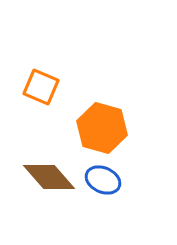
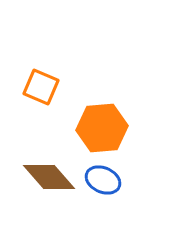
orange hexagon: rotated 21 degrees counterclockwise
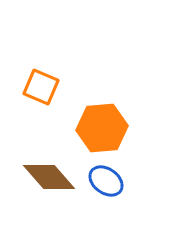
blue ellipse: moved 3 px right, 1 px down; rotated 12 degrees clockwise
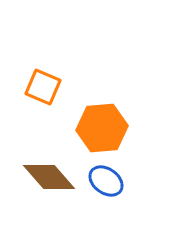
orange square: moved 2 px right
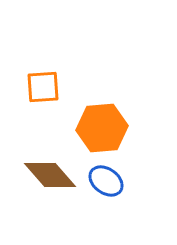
orange square: rotated 27 degrees counterclockwise
brown diamond: moved 1 px right, 2 px up
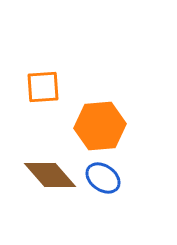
orange hexagon: moved 2 px left, 2 px up
blue ellipse: moved 3 px left, 3 px up
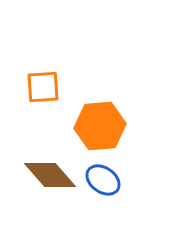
blue ellipse: moved 2 px down
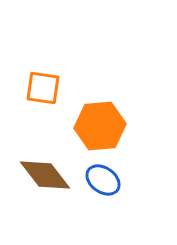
orange square: moved 1 px down; rotated 12 degrees clockwise
brown diamond: moved 5 px left; rotated 4 degrees clockwise
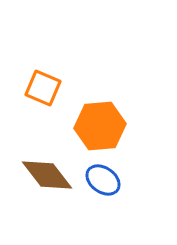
orange square: rotated 15 degrees clockwise
brown diamond: moved 2 px right
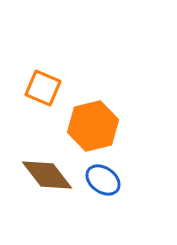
orange hexagon: moved 7 px left; rotated 9 degrees counterclockwise
